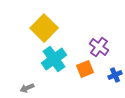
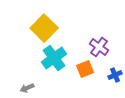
cyan cross: moved 1 px up
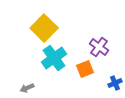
blue cross: moved 8 px down
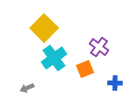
blue cross: rotated 24 degrees clockwise
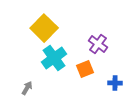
purple cross: moved 1 px left, 3 px up
gray arrow: rotated 144 degrees clockwise
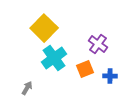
blue cross: moved 5 px left, 7 px up
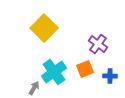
cyan cross: moved 14 px down
gray arrow: moved 7 px right
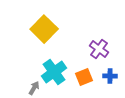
yellow square: moved 1 px down
purple cross: moved 1 px right, 5 px down
orange square: moved 1 px left, 8 px down
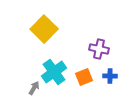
purple cross: rotated 24 degrees counterclockwise
